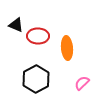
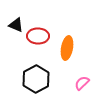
orange ellipse: rotated 15 degrees clockwise
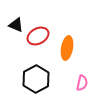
red ellipse: rotated 30 degrees counterclockwise
pink semicircle: rotated 147 degrees clockwise
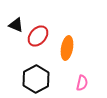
red ellipse: rotated 20 degrees counterclockwise
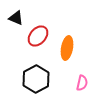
black triangle: moved 7 px up
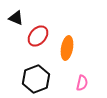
black hexagon: rotated 8 degrees clockwise
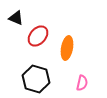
black hexagon: rotated 24 degrees counterclockwise
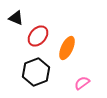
orange ellipse: rotated 15 degrees clockwise
black hexagon: moved 7 px up; rotated 24 degrees clockwise
pink semicircle: rotated 140 degrees counterclockwise
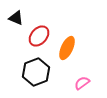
red ellipse: moved 1 px right
